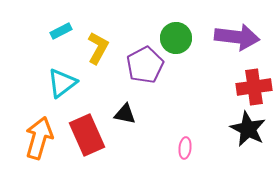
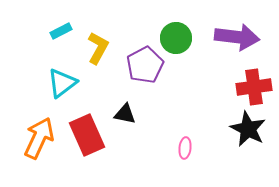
orange arrow: rotated 9 degrees clockwise
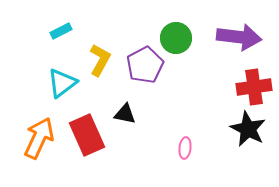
purple arrow: moved 2 px right
yellow L-shape: moved 2 px right, 12 px down
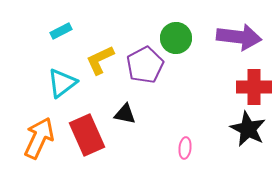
yellow L-shape: rotated 144 degrees counterclockwise
red cross: rotated 8 degrees clockwise
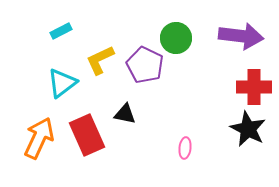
purple arrow: moved 2 px right, 1 px up
purple pentagon: rotated 18 degrees counterclockwise
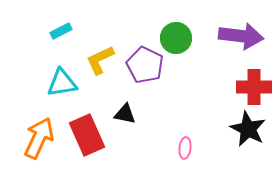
cyan triangle: rotated 28 degrees clockwise
